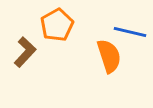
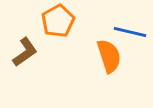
orange pentagon: moved 1 px right, 4 px up
brown L-shape: rotated 12 degrees clockwise
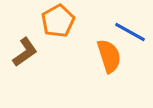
blue line: rotated 16 degrees clockwise
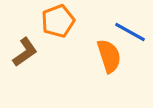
orange pentagon: rotated 8 degrees clockwise
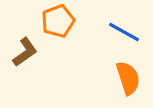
blue line: moved 6 px left
orange semicircle: moved 19 px right, 22 px down
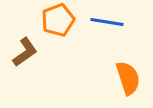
orange pentagon: moved 1 px up
blue line: moved 17 px left, 10 px up; rotated 20 degrees counterclockwise
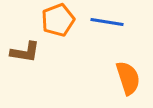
brown L-shape: rotated 44 degrees clockwise
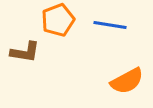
blue line: moved 3 px right, 3 px down
orange semicircle: moved 1 px left, 3 px down; rotated 80 degrees clockwise
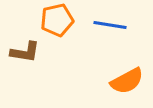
orange pentagon: moved 1 px left; rotated 8 degrees clockwise
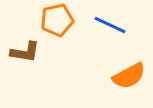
blue line: rotated 16 degrees clockwise
orange semicircle: moved 2 px right, 5 px up
